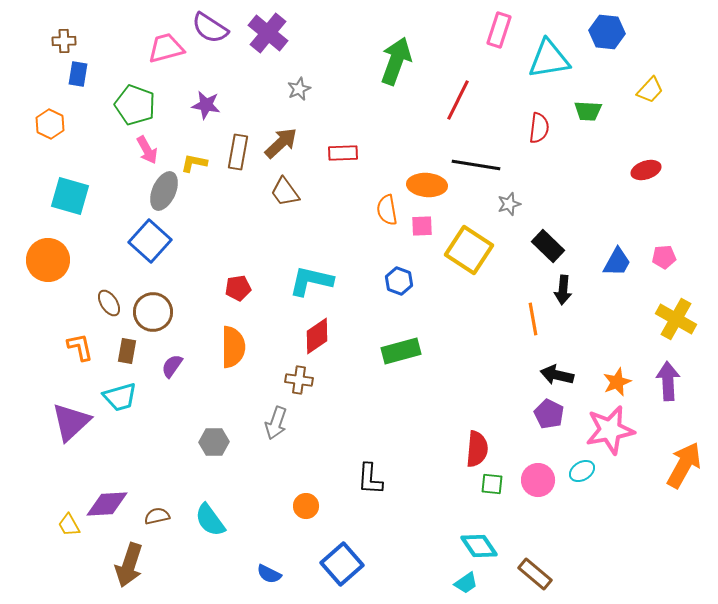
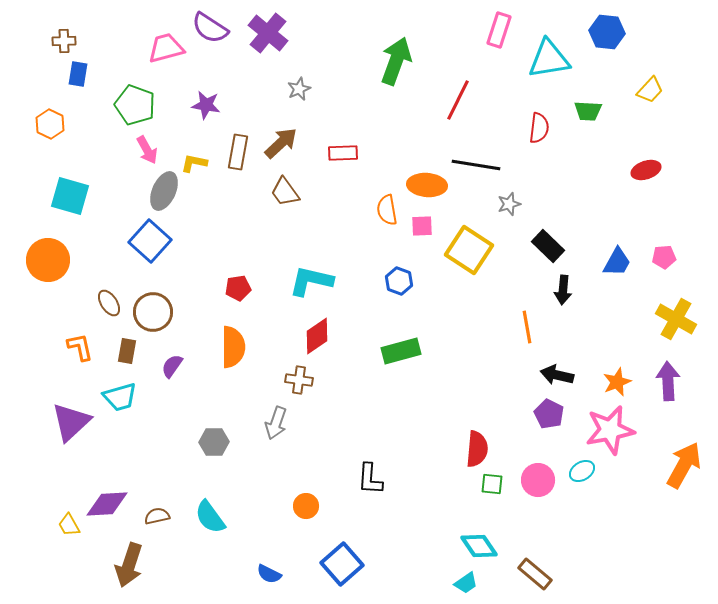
orange line at (533, 319): moved 6 px left, 8 px down
cyan semicircle at (210, 520): moved 3 px up
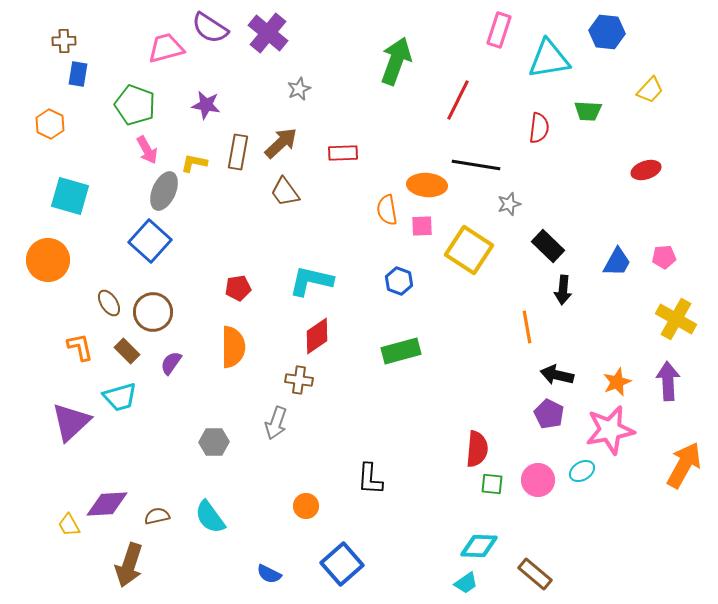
brown rectangle at (127, 351): rotated 55 degrees counterclockwise
purple semicircle at (172, 366): moved 1 px left, 3 px up
cyan diamond at (479, 546): rotated 54 degrees counterclockwise
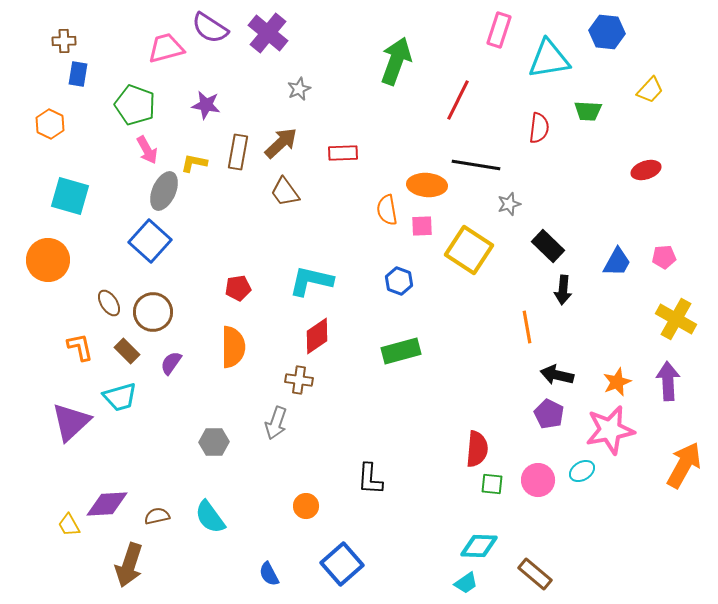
blue semicircle at (269, 574): rotated 35 degrees clockwise
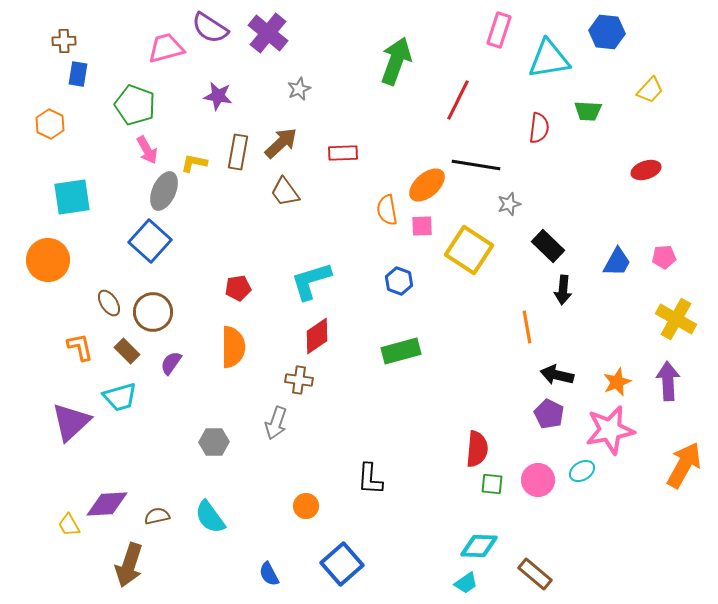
purple star at (206, 105): moved 12 px right, 9 px up
orange ellipse at (427, 185): rotated 45 degrees counterclockwise
cyan square at (70, 196): moved 2 px right, 1 px down; rotated 24 degrees counterclockwise
cyan L-shape at (311, 281): rotated 30 degrees counterclockwise
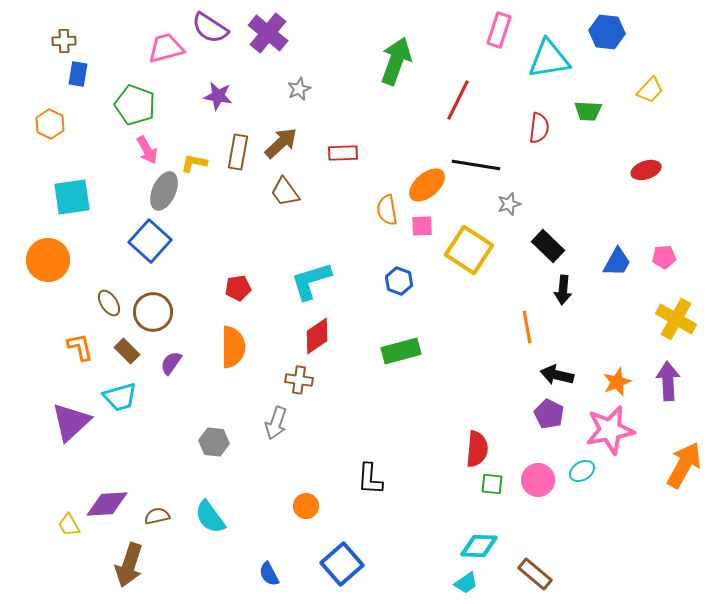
gray hexagon at (214, 442): rotated 8 degrees clockwise
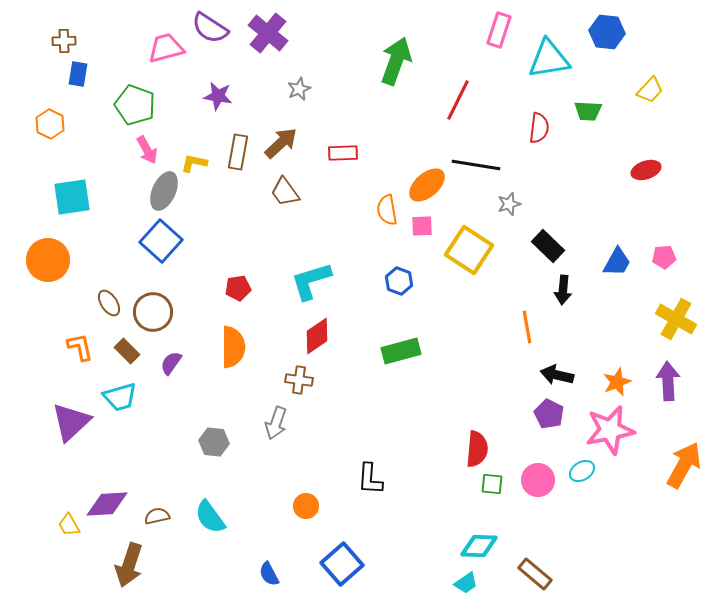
blue square at (150, 241): moved 11 px right
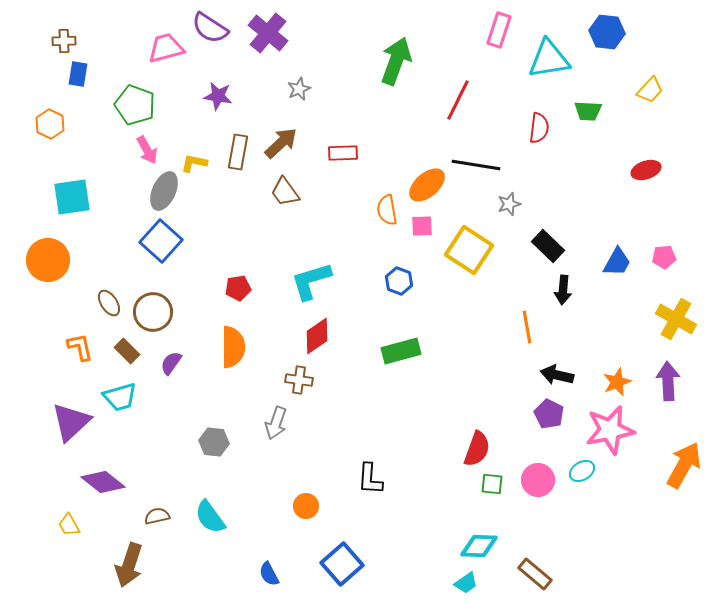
red semicircle at (477, 449): rotated 15 degrees clockwise
purple diamond at (107, 504): moved 4 px left, 22 px up; rotated 42 degrees clockwise
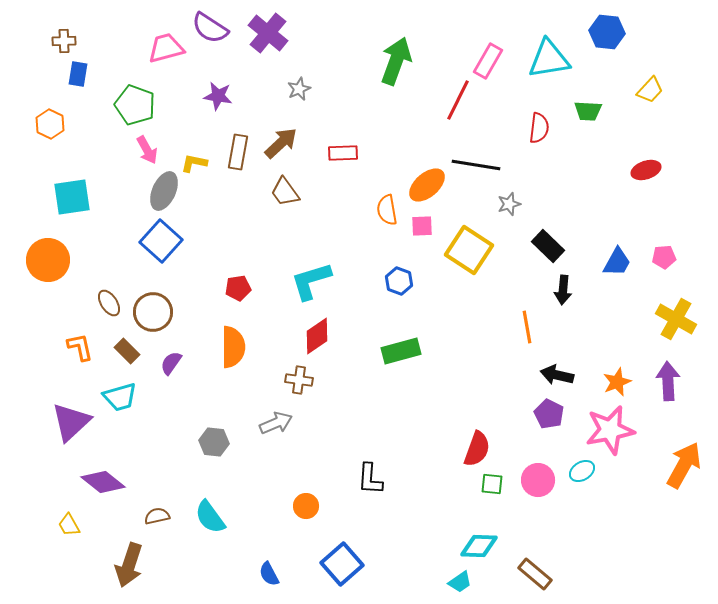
pink rectangle at (499, 30): moved 11 px left, 31 px down; rotated 12 degrees clockwise
gray arrow at (276, 423): rotated 132 degrees counterclockwise
cyan trapezoid at (466, 583): moved 6 px left, 1 px up
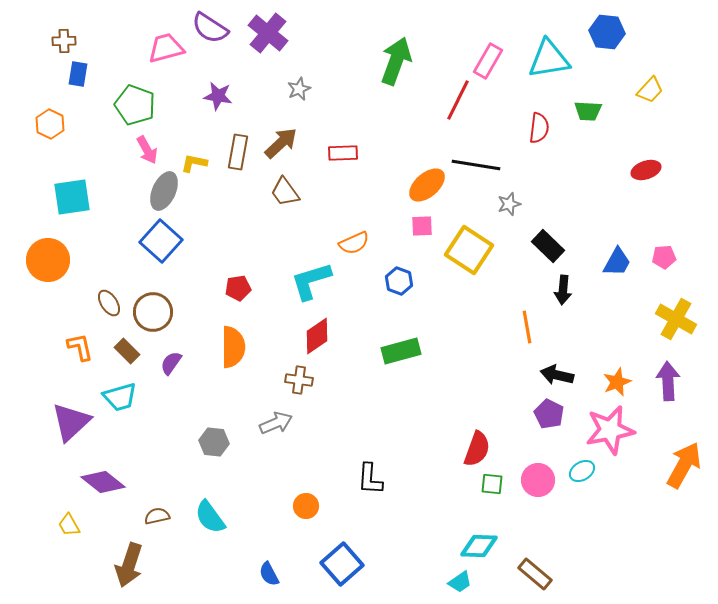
orange semicircle at (387, 210): moved 33 px left, 33 px down; rotated 104 degrees counterclockwise
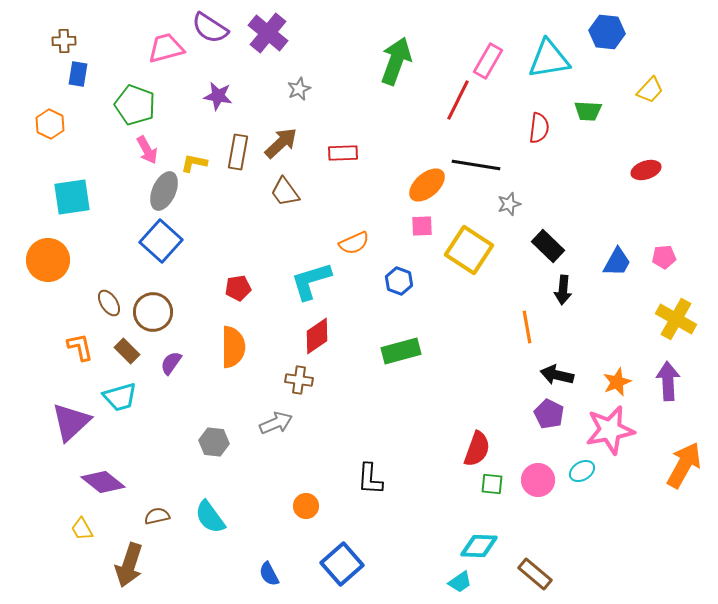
yellow trapezoid at (69, 525): moved 13 px right, 4 px down
